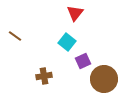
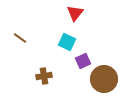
brown line: moved 5 px right, 2 px down
cyan square: rotated 12 degrees counterclockwise
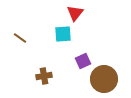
cyan square: moved 4 px left, 8 px up; rotated 30 degrees counterclockwise
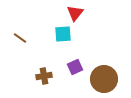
purple square: moved 8 px left, 6 px down
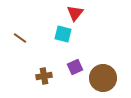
cyan square: rotated 18 degrees clockwise
brown circle: moved 1 px left, 1 px up
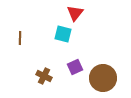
brown line: rotated 56 degrees clockwise
brown cross: rotated 35 degrees clockwise
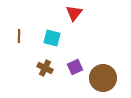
red triangle: moved 1 px left
cyan square: moved 11 px left, 4 px down
brown line: moved 1 px left, 2 px up
brown cross: moved 1 px right, 8 px up
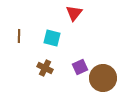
purple square: moved 5 px right
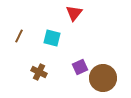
brown line: rotated 24 degrees clockwise
brown cross: moved 6 px left, 4 px down
